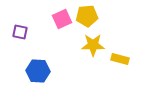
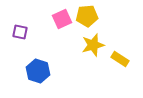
yellow star: rotated 15 degrees counterclockwise
yellow rectangle: rotated 18 degrees clockwise
blue hexagon: rotated 15 degrees clockwise
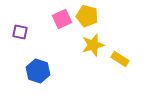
yellow pentagon: rotated 20 degrees clockwise
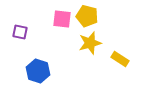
pink square: rotated 30 degrees clockwise
yellow star: moved 3 px left, 2 px up
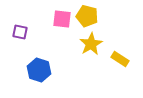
yellow star: moved 1 px right, 1 px down; rotated 15 degrees counterclockwise
blue hexagon: moved 1 px right, 1 px up
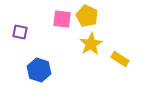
yellow pentagon: rotated 10 degrees clockwise
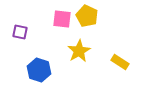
yellow star: moved 12 px left, 7 px down
yellow rectangle: moved 3 px down
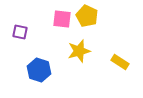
yellow star: rotated 15 degrees clockwise
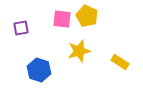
purple square: moved 1 px right, 4 px up; rotated 21 degrees counterclockwise
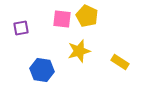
blue hexagon: moved 3 px right; rotated 10 degrees counterclockwise
